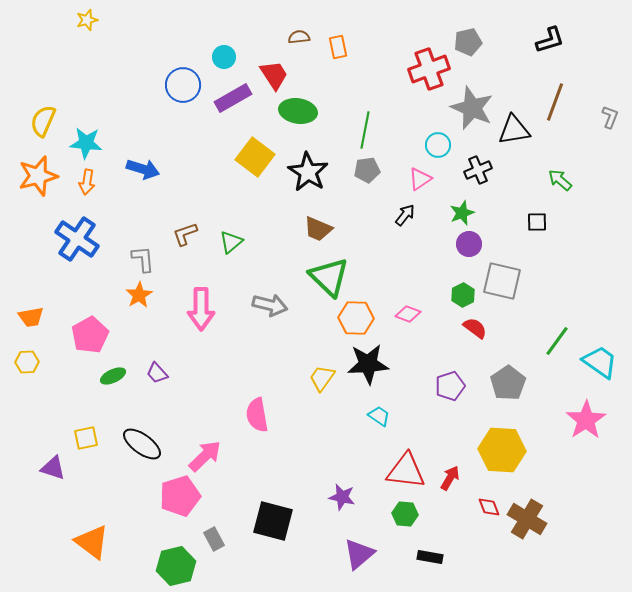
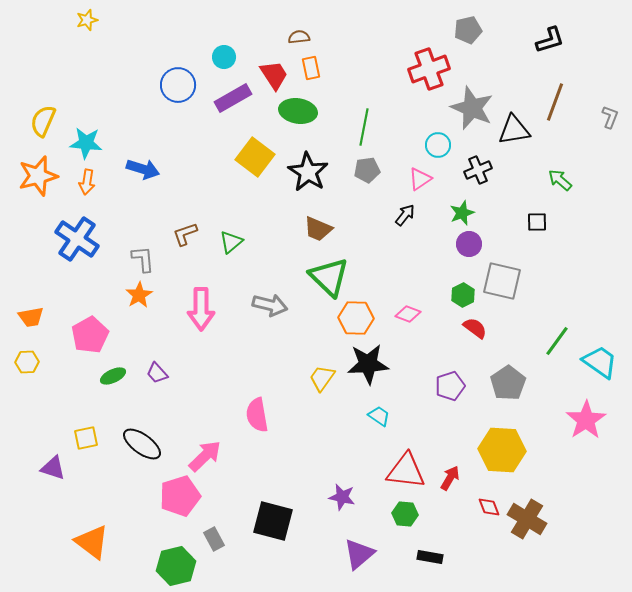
gray pentagon at (468, 42): moved 12 px up
orange rectangle at (338, 47): moved 27 px left, 21 px down
blue circle at (183, 85): moved 5 px left
green line at (365, 130): moved 1 px left, 3 px up
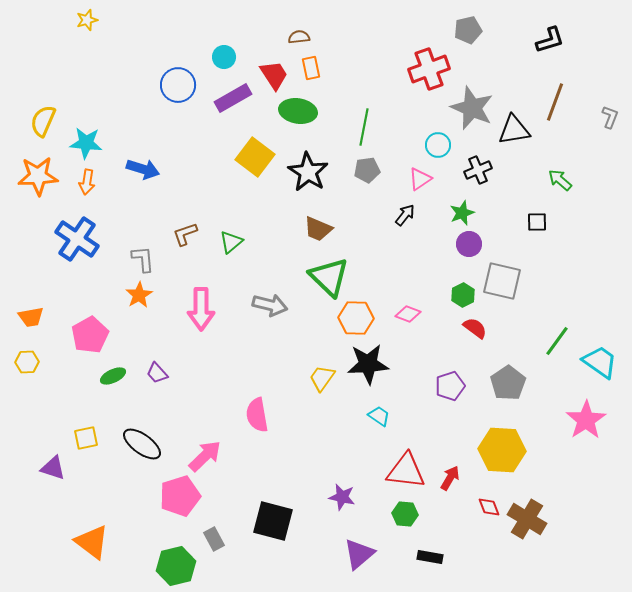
orange star at (38, 176): rotated 12 degrees clockwise
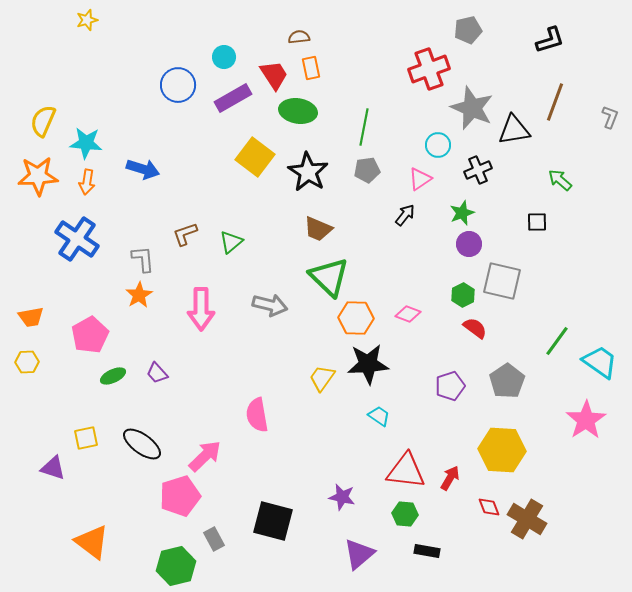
gray pentagon at (508, 383): moved 1 px left, 2 px up
black rectangle at (430, 557): moved 3 px left, 6 px up
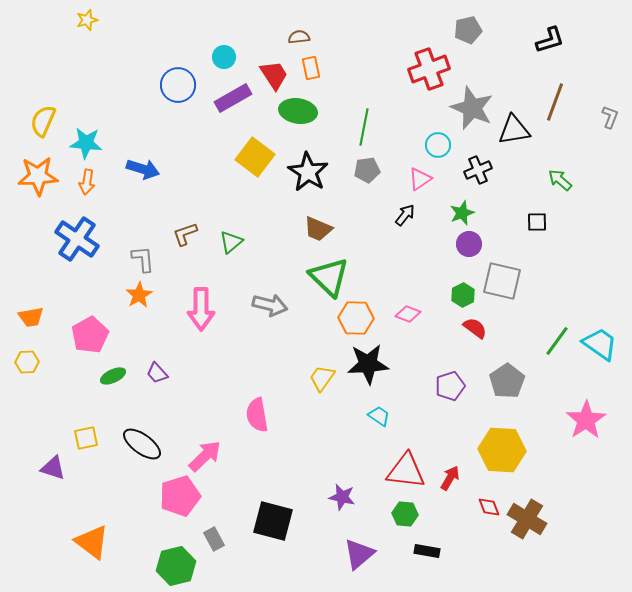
cyan trapezoid at (600, 362): moved 18 px up
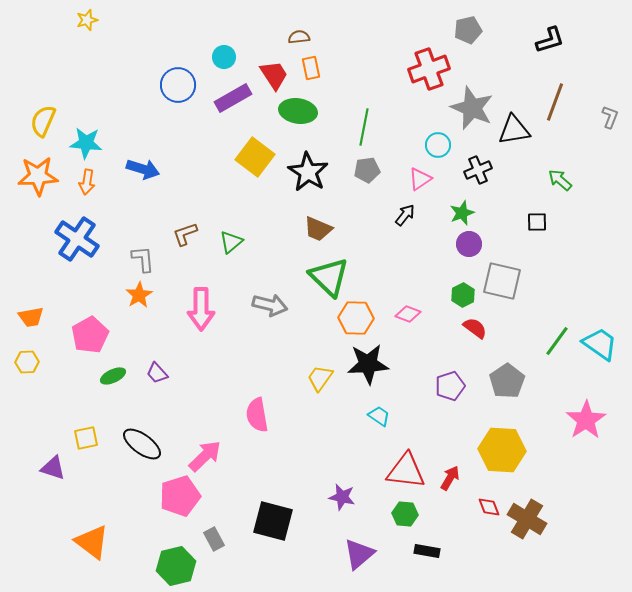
yellow trapezoid at (322, 378): moved 2 px left
